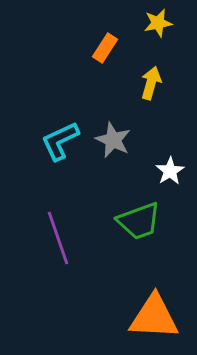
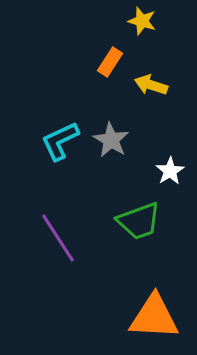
yellow star: moved 16 px left, 2 px up; rotated 28 degrees clockwise
orange rectangle: moved 5 px right, 14 px down
yellow arrow: moved 2 px down; rotated 88 degrees counterclockwise
gray star: moved 2 px left; rotated 6 degrees clockwise
purple line: rotated 14 degrees counterclockwise
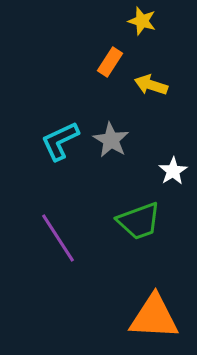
white star: moved 3 px right
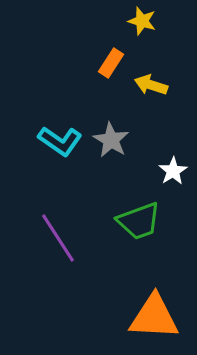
orange rectangle: moved 1 px right, 1 px down
cyan L-shape: rotated 120 degrees counterclockwise
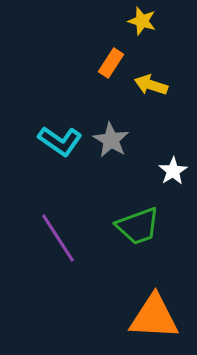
green trapezoid: moved 1 px left, 5 px down
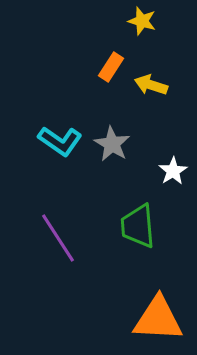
orange rectangle: moved 4 px down
gray star: moved 1 px right, 4 px down
green trapezoid: rotated 105 degrees clockwise
orange triangle: moved 4 px right, 2 px down
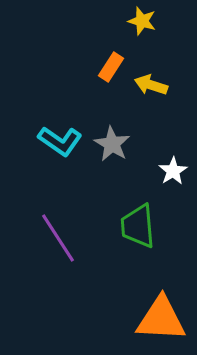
orange triangle: moved 3 px right
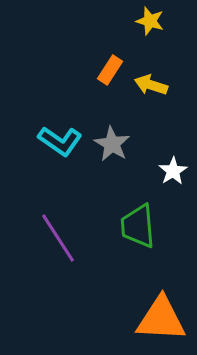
yellow star: moved 8 px right
orange rectangle: moved 1 px left, 3 px down
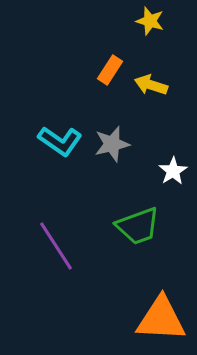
gray star: rotated 27 degrees clockwise
green trapezoid: rotated 105 degrees counterclockwise
purple line: moved 2 px left, 8 px down
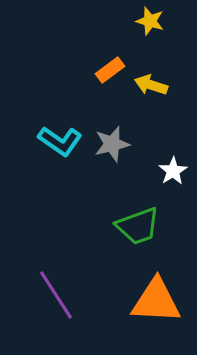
orange rectangle: rotated 20 degrees clockwise
purple line: moved 49 px down
orange triangle: moved 5 px left, 18 px up
